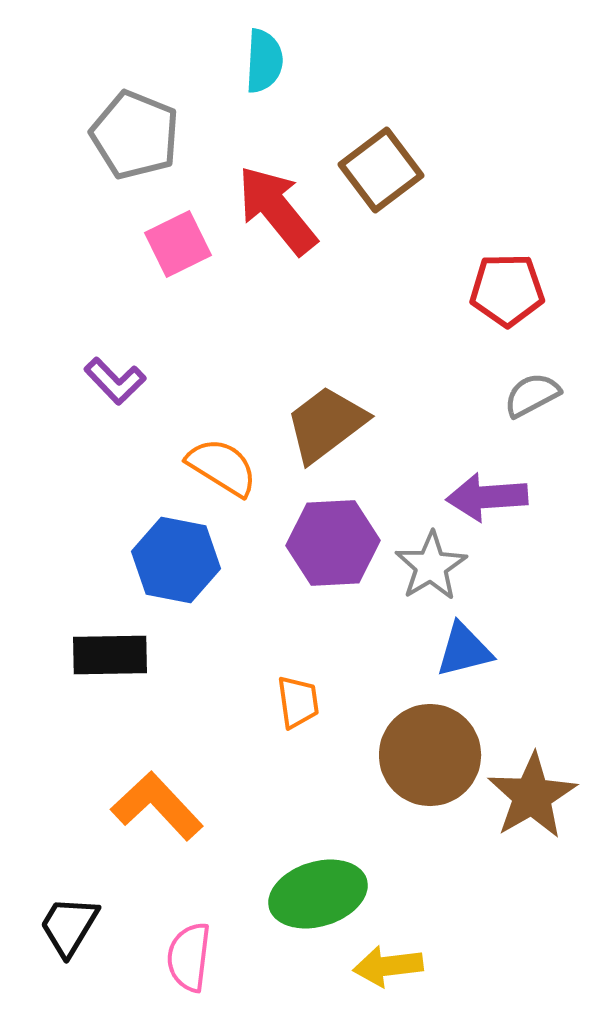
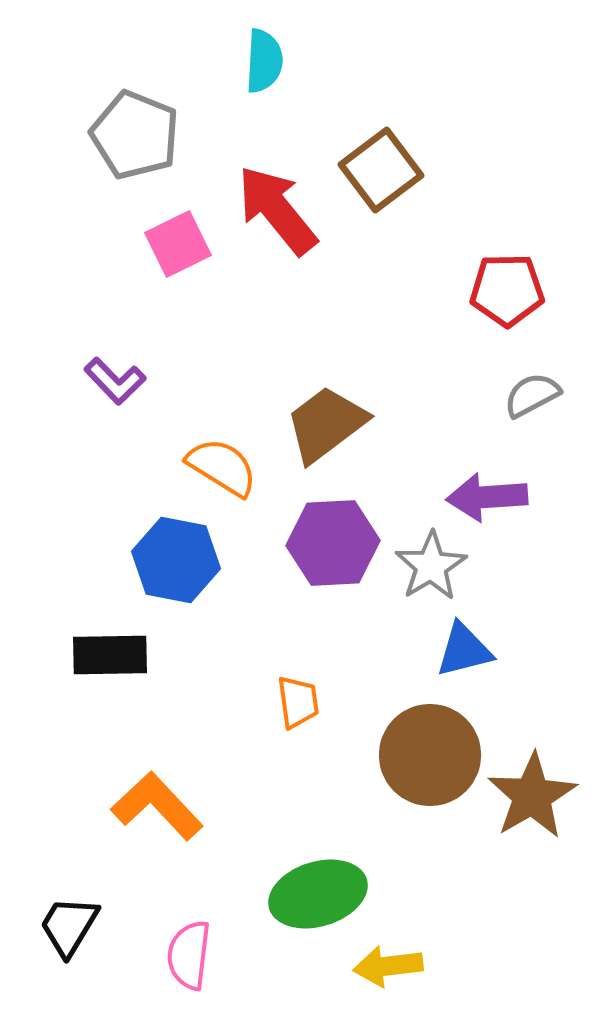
pink semicircle: moved 2 px up
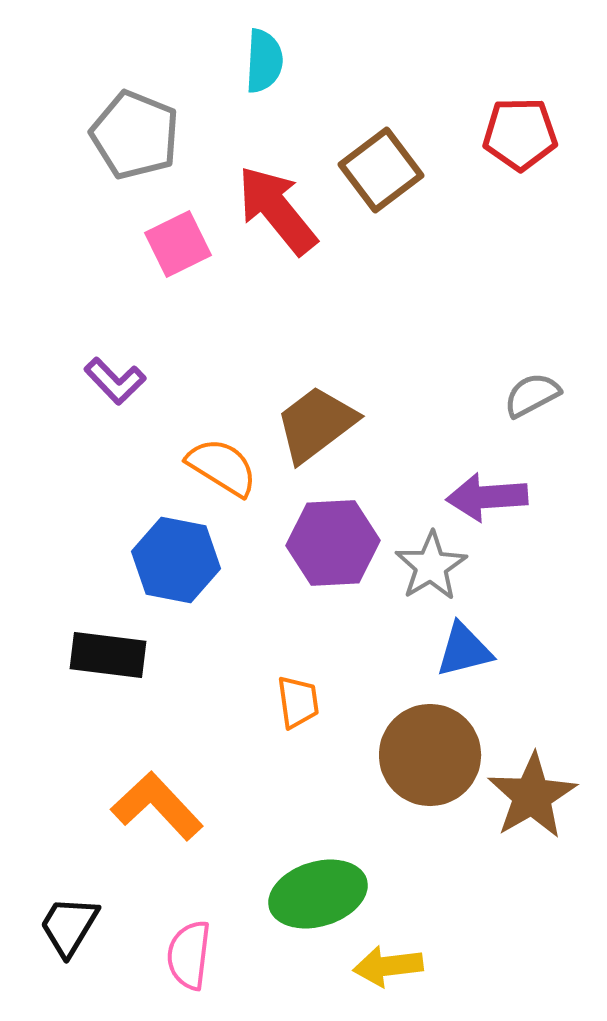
red pentagon: moved 13 px right, 156 px up
brown trapezoid: moved 10 px left
black rectangle: moved 2 px left; rotated 8 degrees clockwise
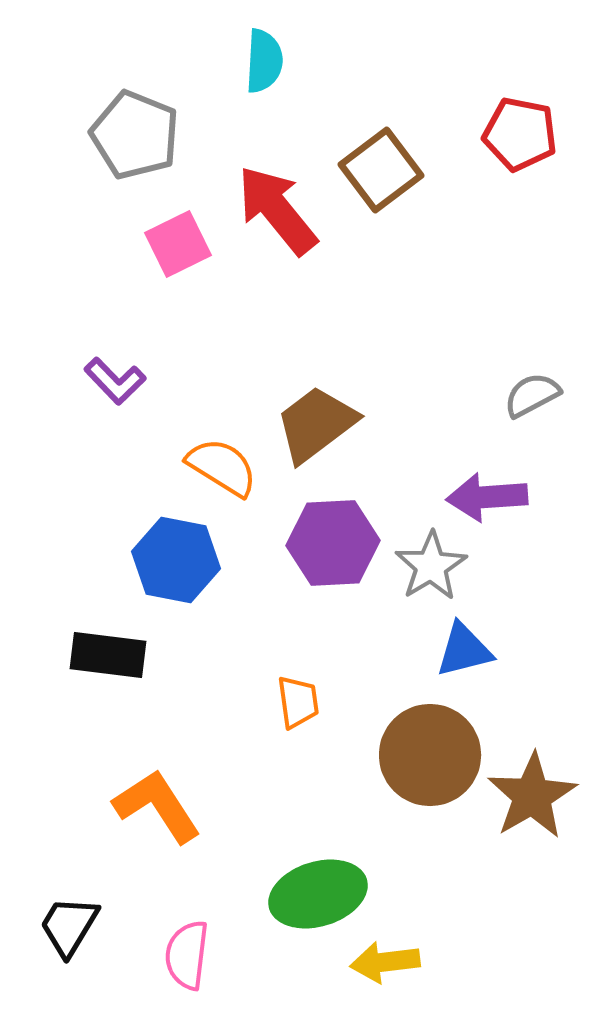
red pentagon: rotated 12 degrees clockwise
orange L-shape: rotated 10 degrees clockwise
pink semicircle: moved 2 px left
yellow arrow: moved 3 px left, 4 px up
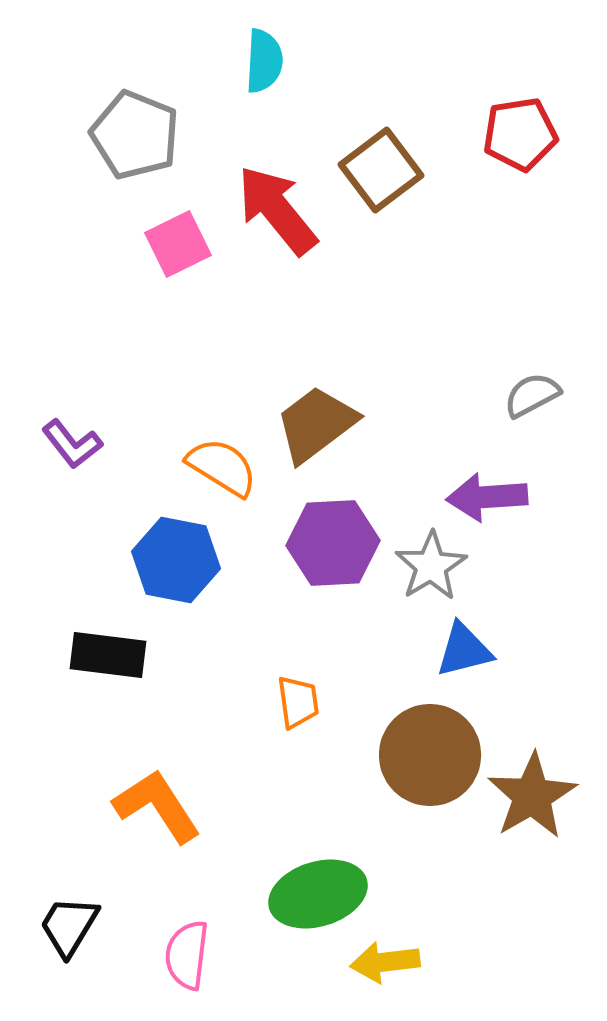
red pentagon: rotated 20 degrees counterclockwise
purple L-shape: moved 43 px left, 63 px down; rotated 6 degrees clockwise
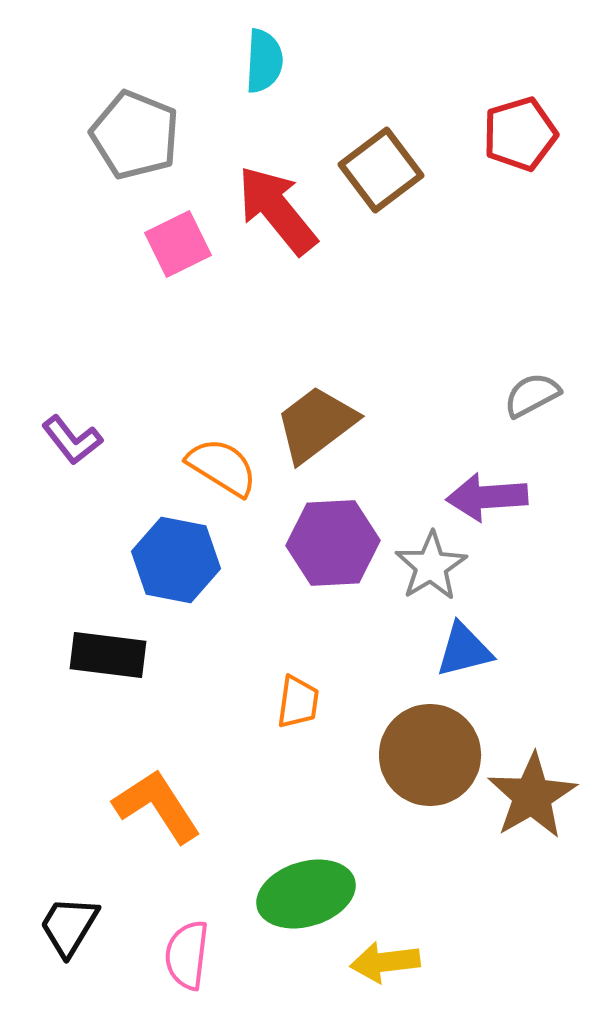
red pentagon: rotated 8 degrees counterclockwise
purple L-shape: moved 4 px up
orange trapezoid: rotated 16 degrees clockwise
green ellipse: moved 12 px left
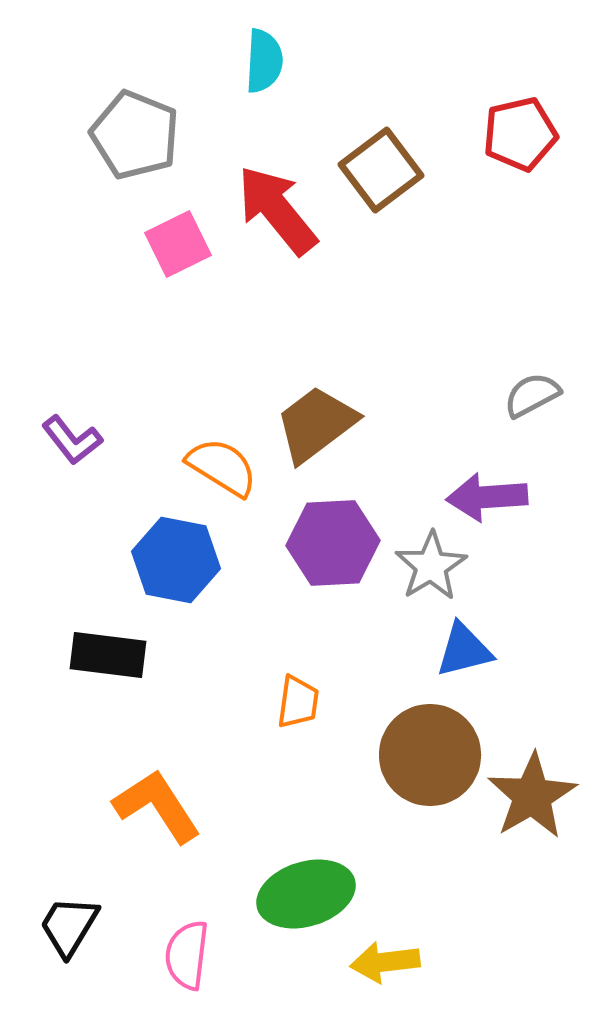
red pentagon: rotated 4 degrees clockwise
